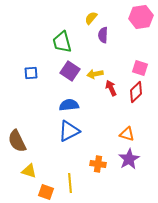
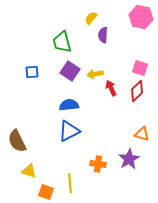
pink hexagon: rotated 20 degrees clockwise
blue square: moved 1 px right, 1 px up
red diamond: moved 1 px right, 1 px up
orange triangle: moved 15 px right
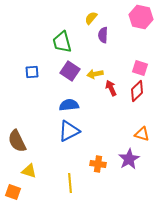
orange square: moved 33 px left
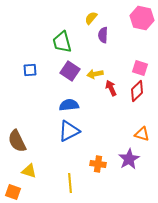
pink hexagon: moved 1 px right, 1 px down
blue square: moved 2 px left, 2 px up
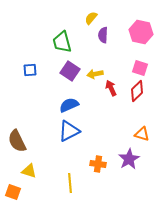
pink hexagon: moved 1 px left, 14 px down
blue semicircle: rotated 18 degrees counterclockwise
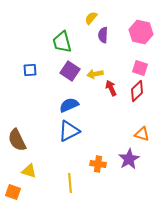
brown semicircle: moved 1 px up
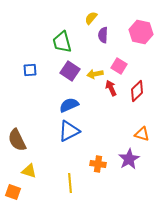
pink square: moved 21 px left, 2 px up; rotated 14 degrees clockwise
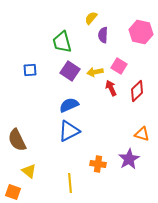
yellow arrow: moved 2 px up
yellow triangle: rotated 21 degrees clockwise
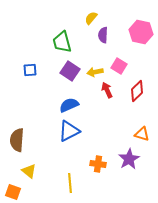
red arrow: moved 4 px left, 2 px down
brown semicircle: rotated 30 degrees clockwise
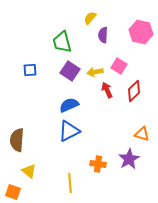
yellow semicircle: moved 1 px left
red diamond: moved 3 px left
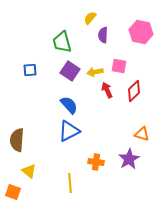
pink square: rotated 21 degrees counterclockwise
blue semicircle: rotated 72 degrees clockwise
orange cross: moved 2 px left, 2 px up
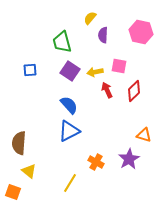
orange triangle: moved 2 px right, 1 px down
brown semicircle: moved 2 px right, 3 px down
orange cross: rotated 21 degrees clockwise
yellow line: rotated 36 degrees clockwise
